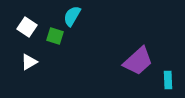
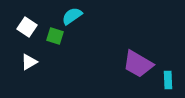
cyan semicircle: rotated 25 degrees clockwise
purple trapezoid: moved 3 px down; rotated 72 degrees clockwise
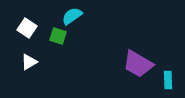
white square: moved 1 px down
green square: moved 3 px right
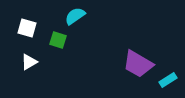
cyan semicircle: moved 3 px right
white square: rotated 18 degrees counterclockwise
green square: moved 4 px down
cyan rectangle: rotated 60 degrees clockwise
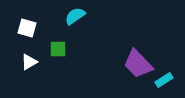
green square: moved 9 px down; rotated 18 degrees counterclockwise
purple trapezoid: rotated 16 degrees clockwise
cyan rectangle: moved 4 px left
